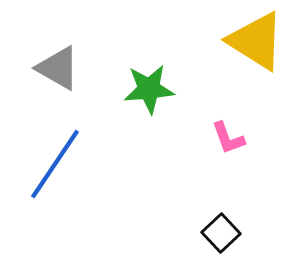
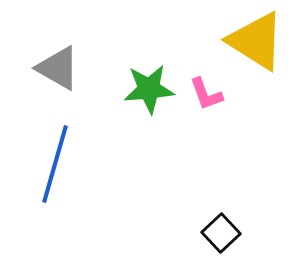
pink L-shape: moved 22 px left, 44 px up
blue line: rotated 18 degrees counterclockwise
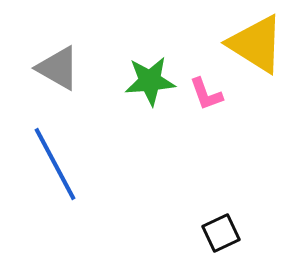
yellow triangle: moved 3 px down
green star: moved 1 px right, 8 px up
blue line: rotated 44 degrees counterclockwise
black square: rotated 18 degrees clockwise
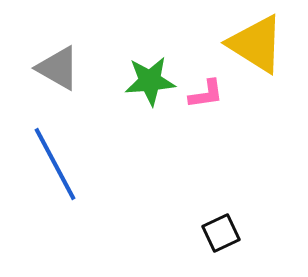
pink L-shape: rotated 78 degrees counterclockwise
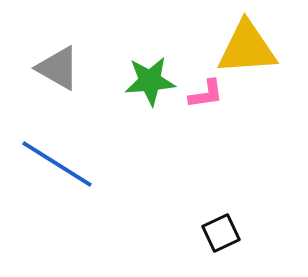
yellow triangle: moved 9 px left, 4 px down; rotated 36 degrees counterclockwise
blue line: moved 2 px right; rotated 30 degrees counterclockwise
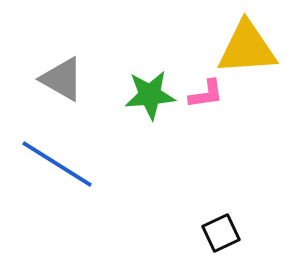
gray triangle: moved 4 px right, 11 px down
green star: moved 14 px down
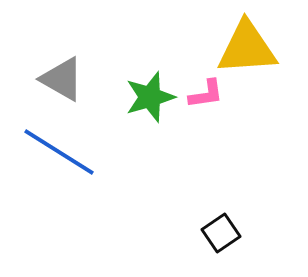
green star: moved 2 px down; rotated 12 degrees counterclockwise
blue line: moved 2 px right, 12 px up
black square: rotated 9 degrees counterclockwise
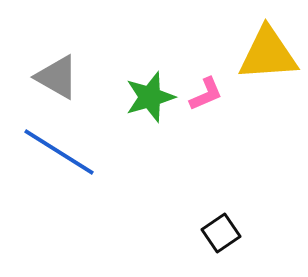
yellow triangle: moved 21 px right, 6 px down
gray triangle: moved 5 px left, 2 px up
pink L-shape: rotated 15 degrees counterclockwise
